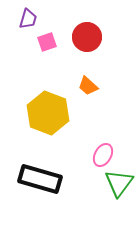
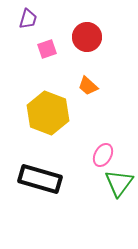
pink square: moved 7 px down
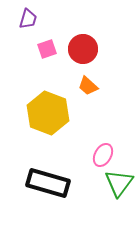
red circle: moved 4 px left, 12 px down
black rectangle: moved 8 px right, 4 px down
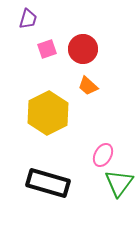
yellow hexagon: rotated 12 degrees clockwise
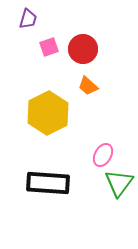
pink square: moved 2 px right, 2 px up
black rectangle: rotated 12 degrees counterclockwise
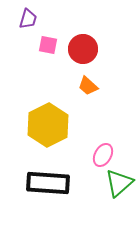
pink square: moved 1 px left, 2 px up; rotated 30 degrees clockwise
yellow hexagon: moved 12 px down
green triangle: rotated 12 degrees clockwise
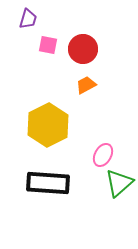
orange trapezoid: moved 2 px left, 1 px up; rotated 110 degrees clockwise
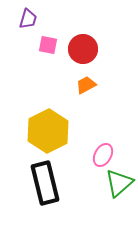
yellow hexagon: moved 6 px down
black rectangle: moved 3 px left; rotated 72 degrees clockwise
